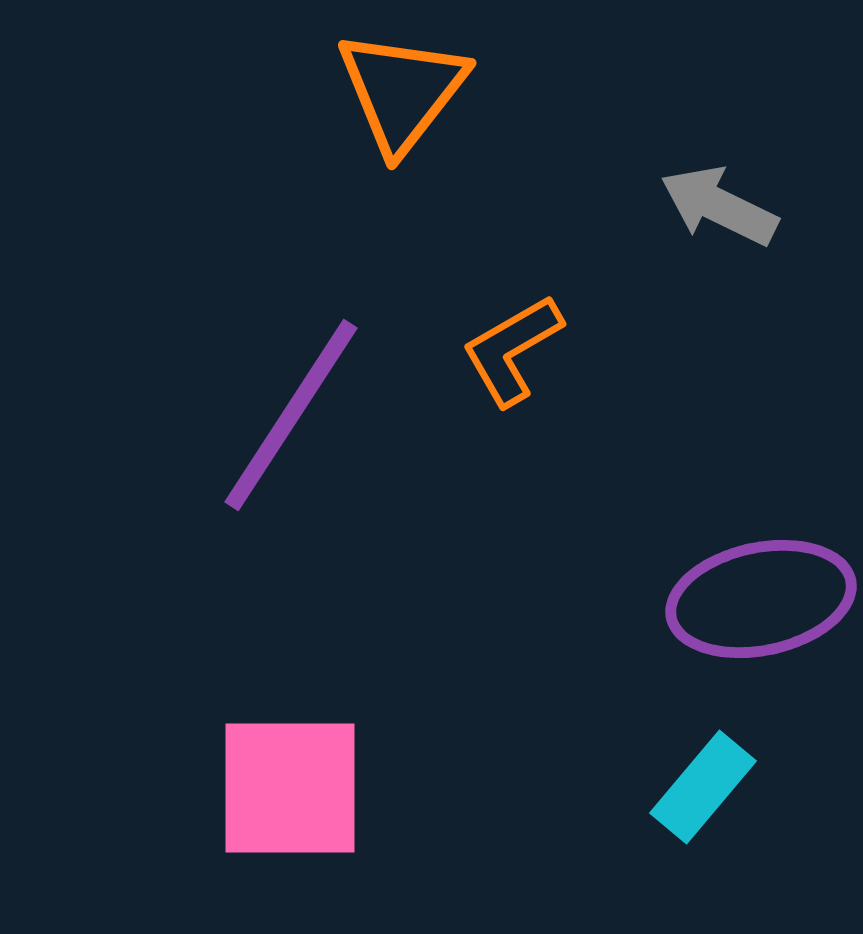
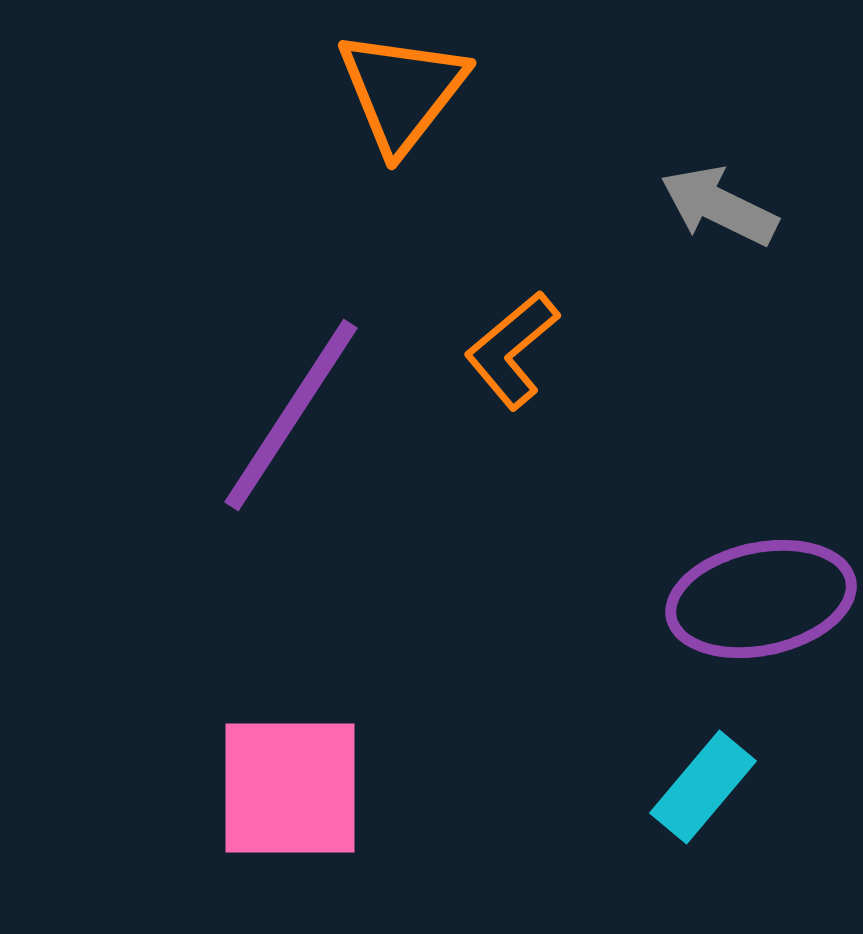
orange L-shape: rotated 10 degrees counterclockwise
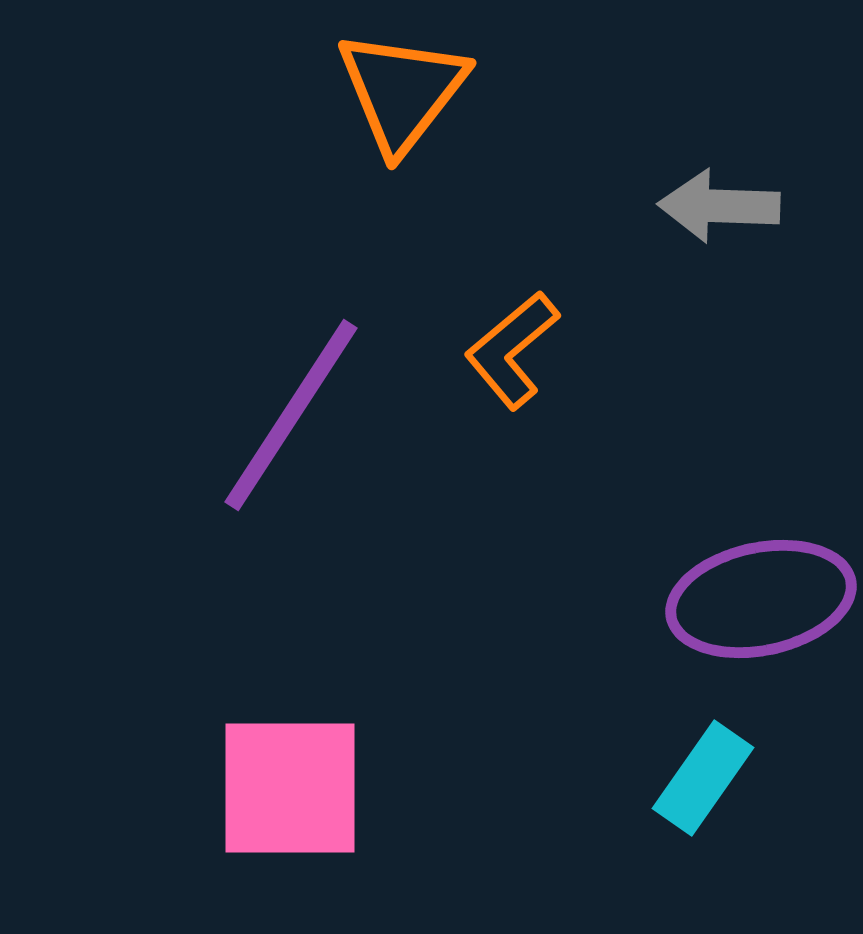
gray arrow: rotated 24 degrees counterclockwise
cyan rectangle: moved 9 px up; rotated 5 degrees counterclockwise
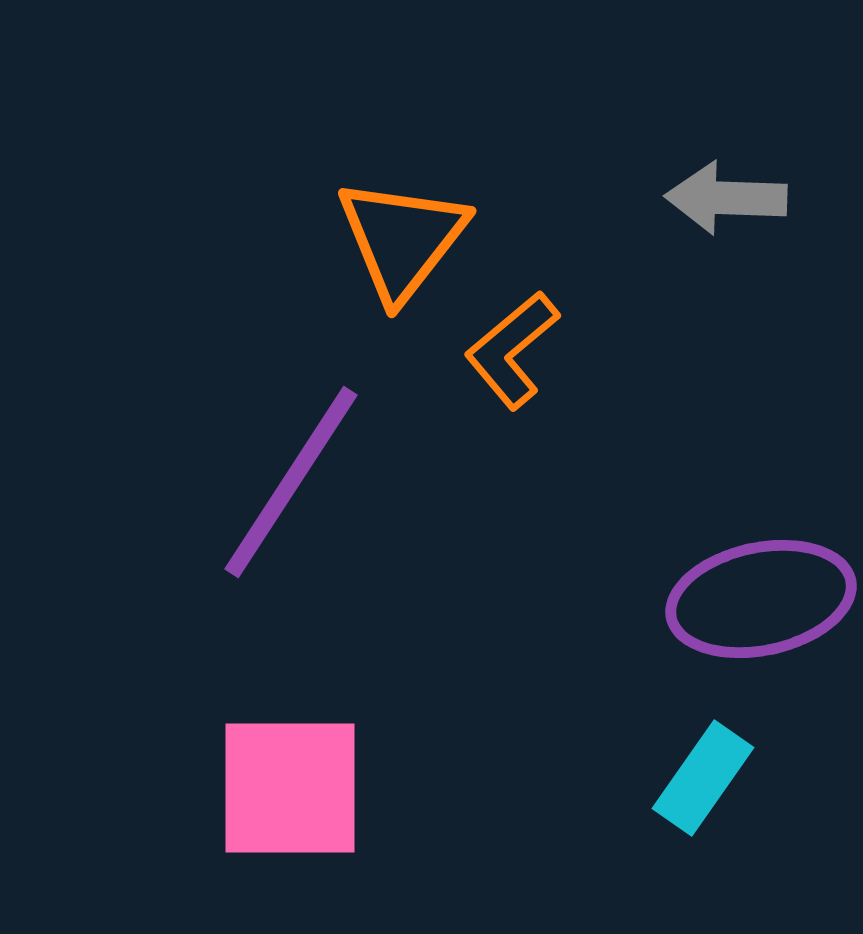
orange triangle: moved 148 px down
gray arrow: moved 7 px right, 8 px up
purple line: moved 67 px down
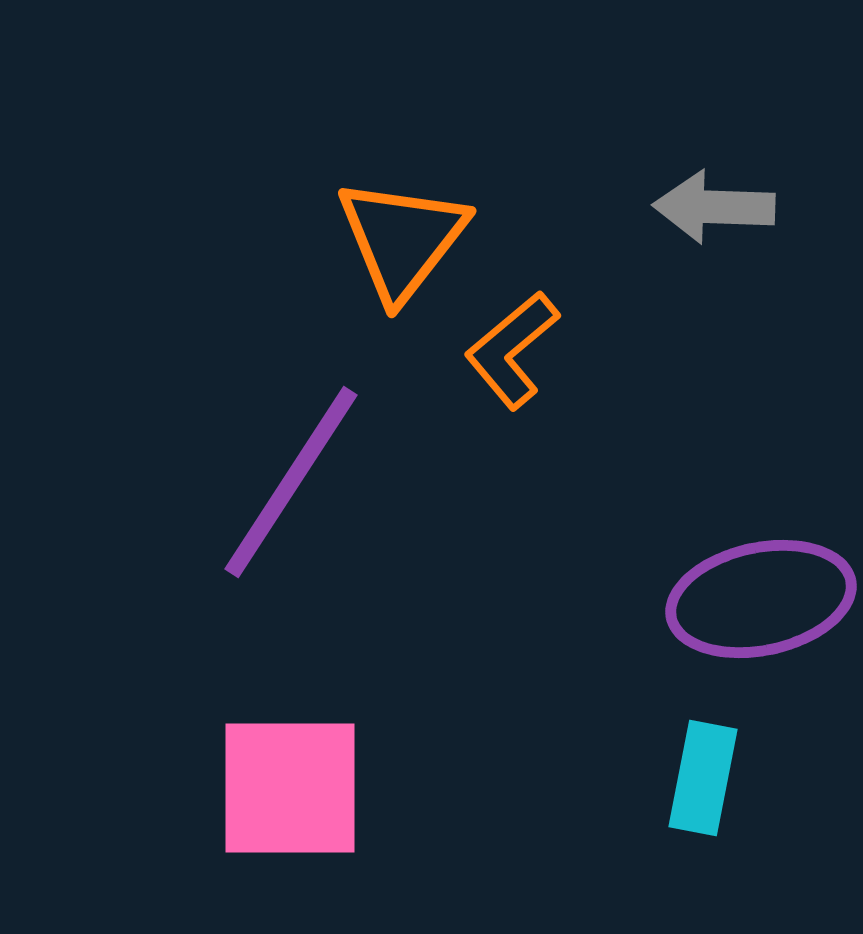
gray arrow: moved 12 px left, 9 px down
cyan rectangle: rotated 24 degrees counterclockwise
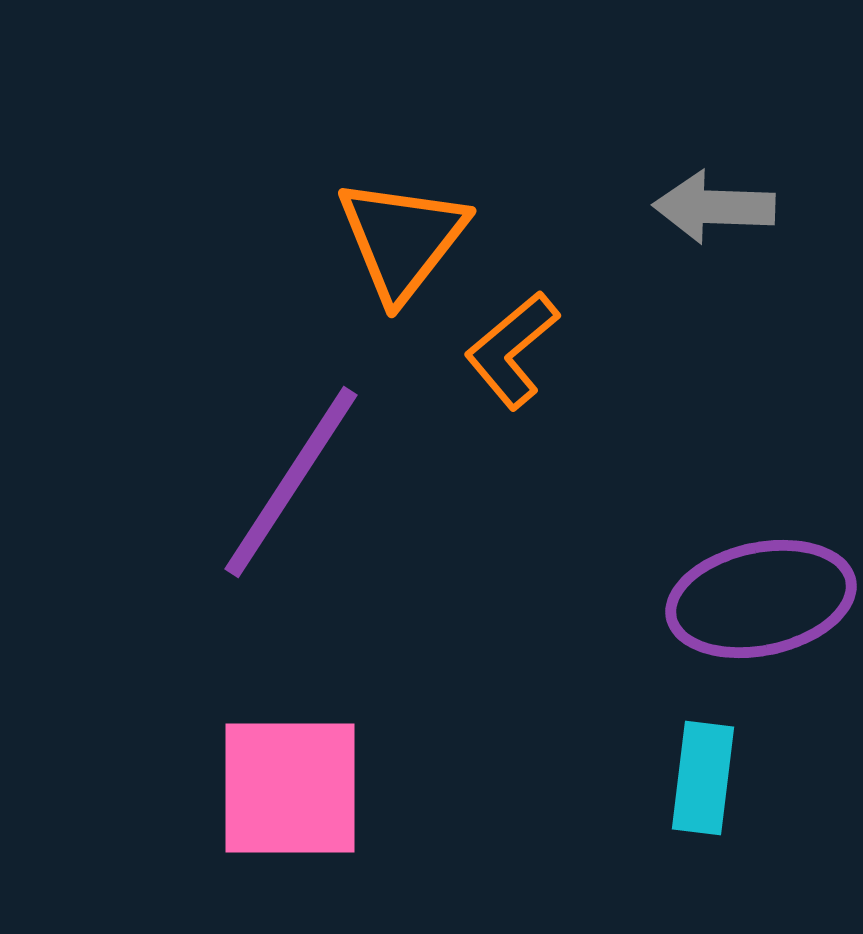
cyan rectangle: rotated 4 degrees counterclockwise
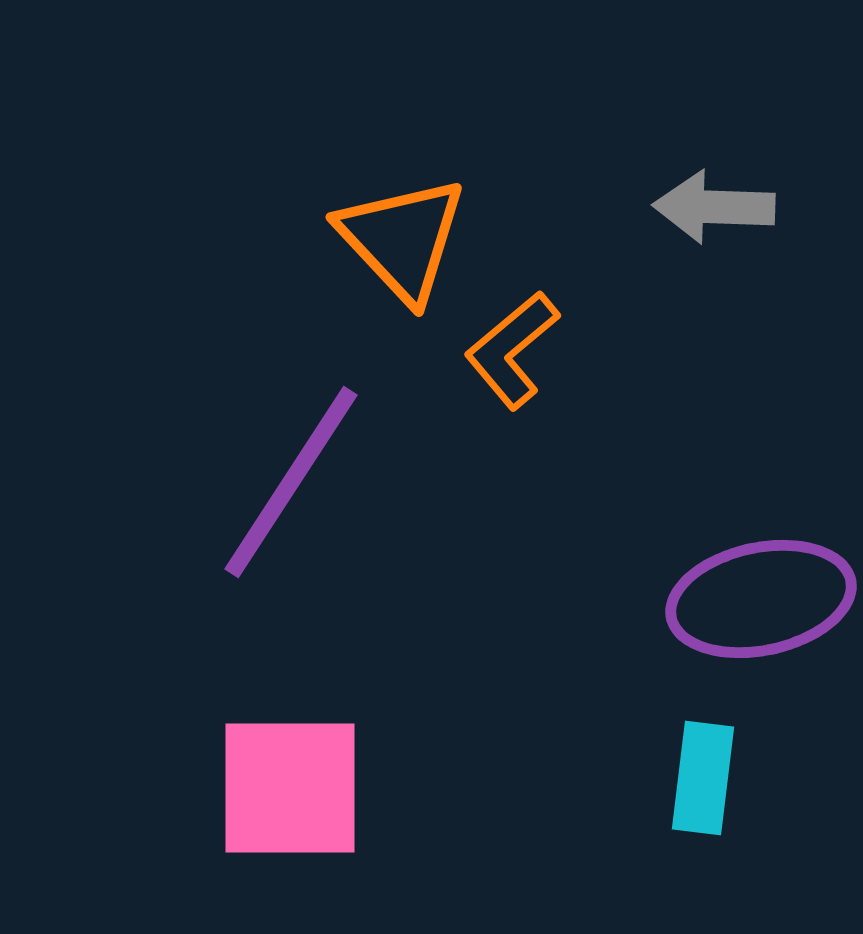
orange triangle: rotated 21 degrees counterclockwise
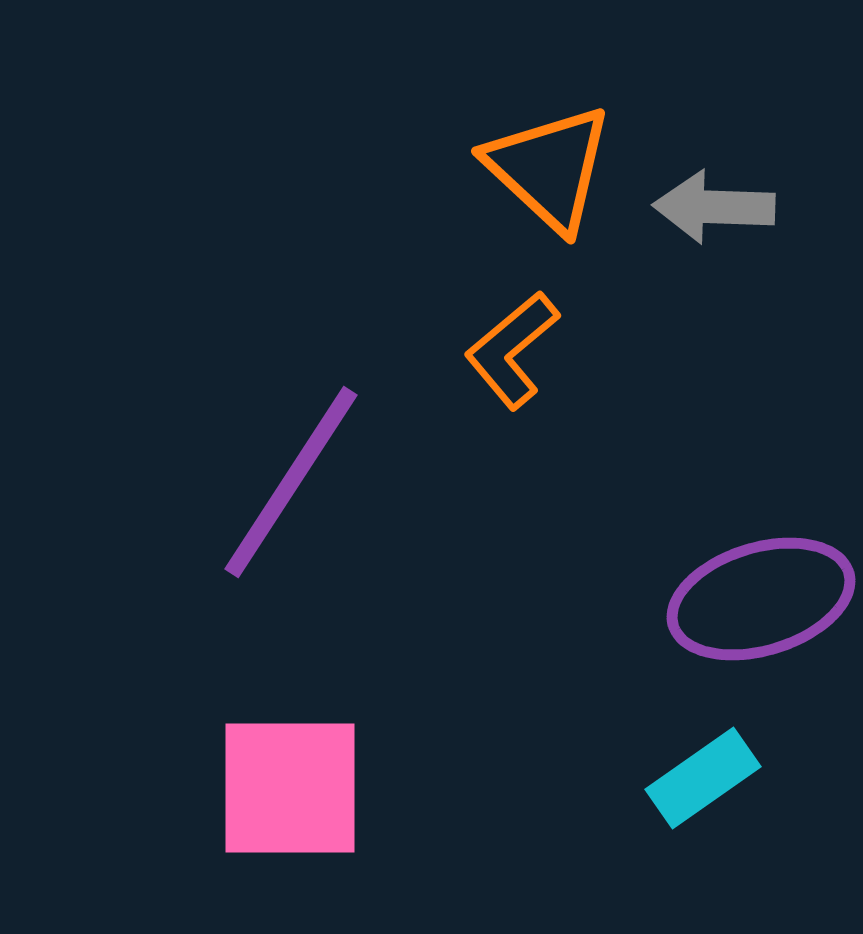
orange triangle: moved 147 px right, 71 px up; rotated 4 degrees counterclockwise
purple ellipse: rotated 5 degrees counterclockwise
cyan rectangle: rotated 48 degrees clockwise
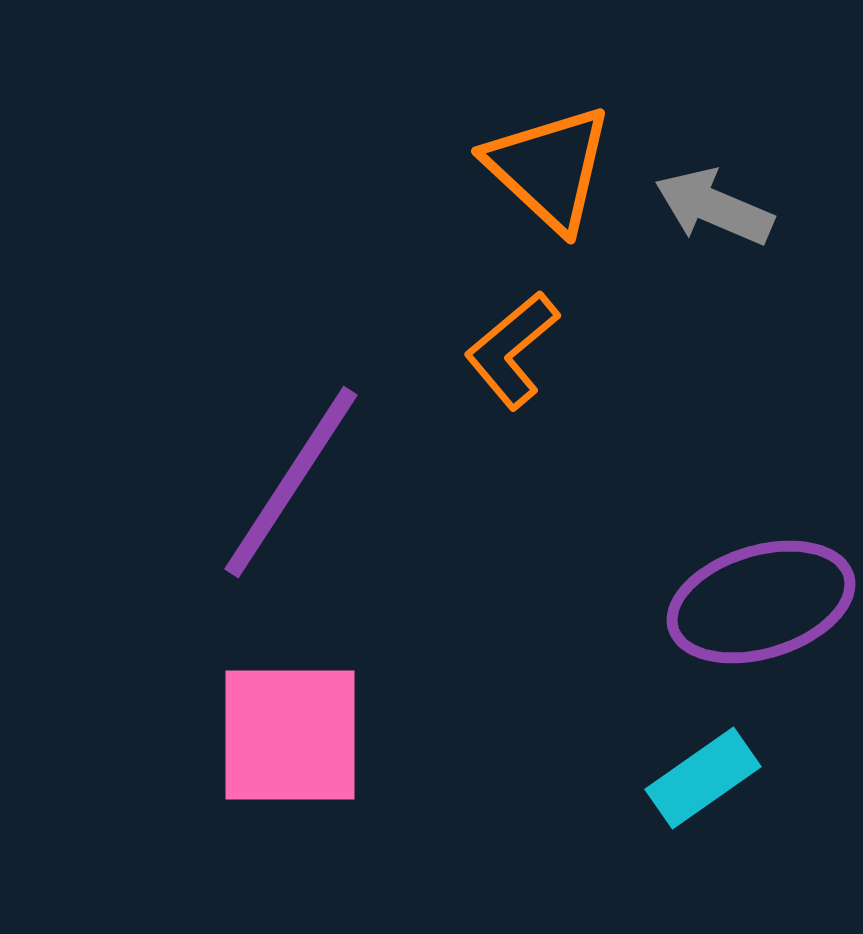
gray arrow: rotated 21 degrees clockwise
purple ellipse: moved 3 px down
pink square: moved 53 px up
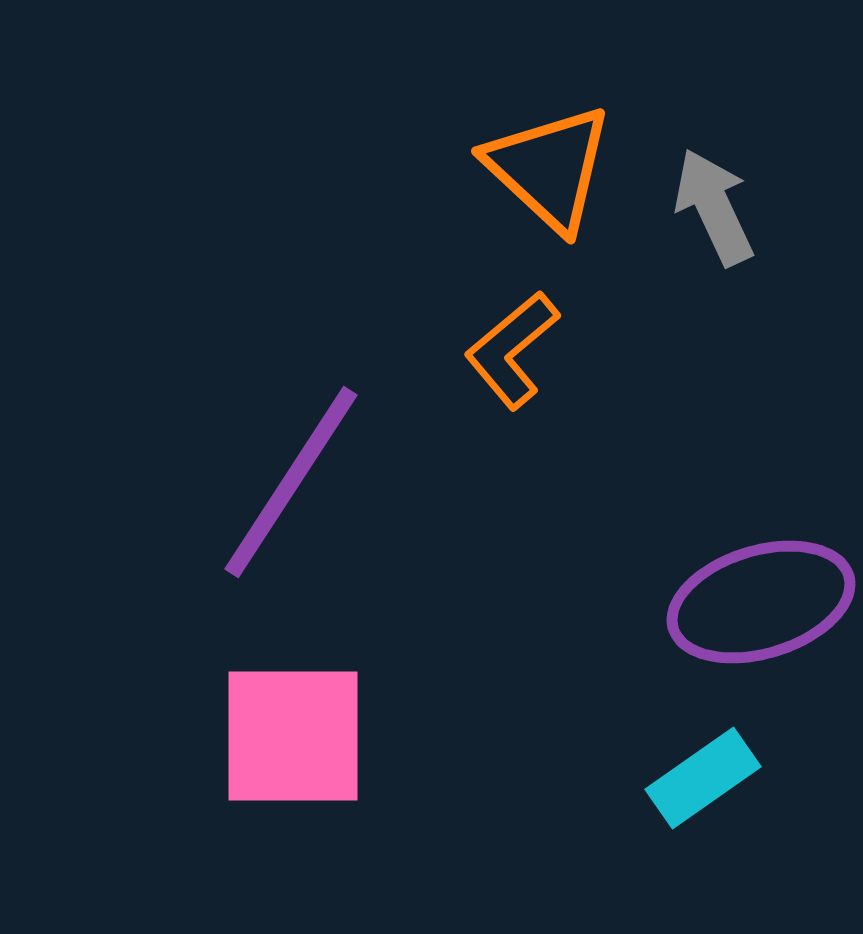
gray arrow: rotated 42 degrees clockwise
pink square: moved 3 px right, 1 px down
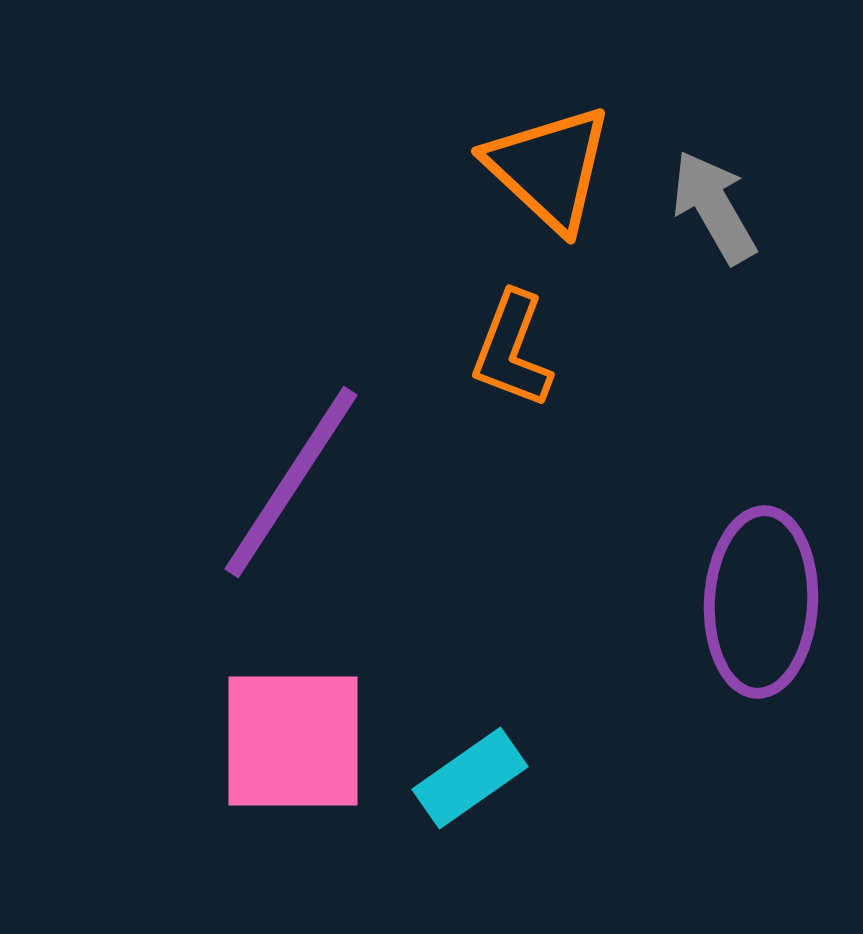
gray arrow: rotated 5 degrees counterclockwise
orange L-shape: rotated 29 degrees counterclockwise
purple ellipse: rotated 70 degrees counterclockwise
pink square: moved 5 px down
cyan rectangle: moved 233 px left
